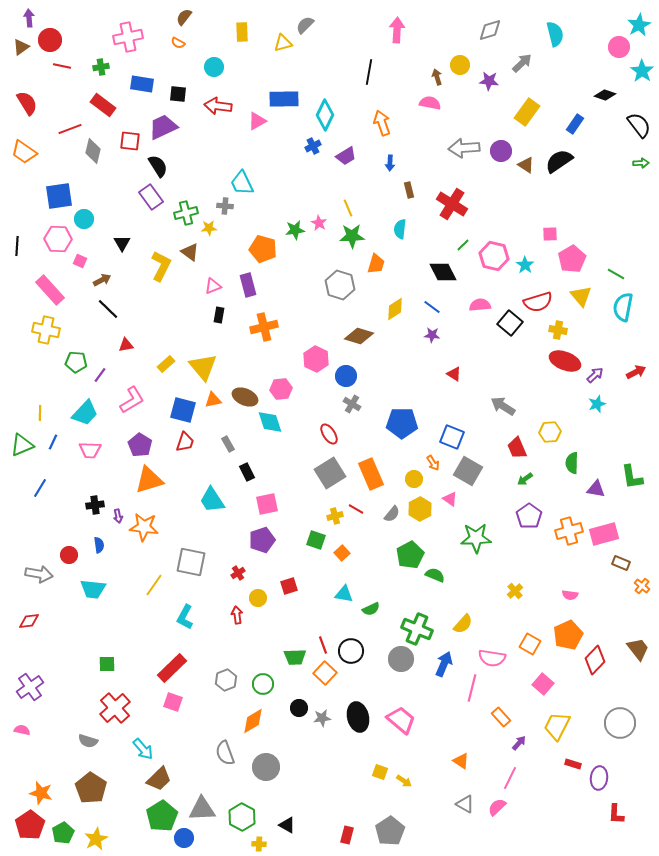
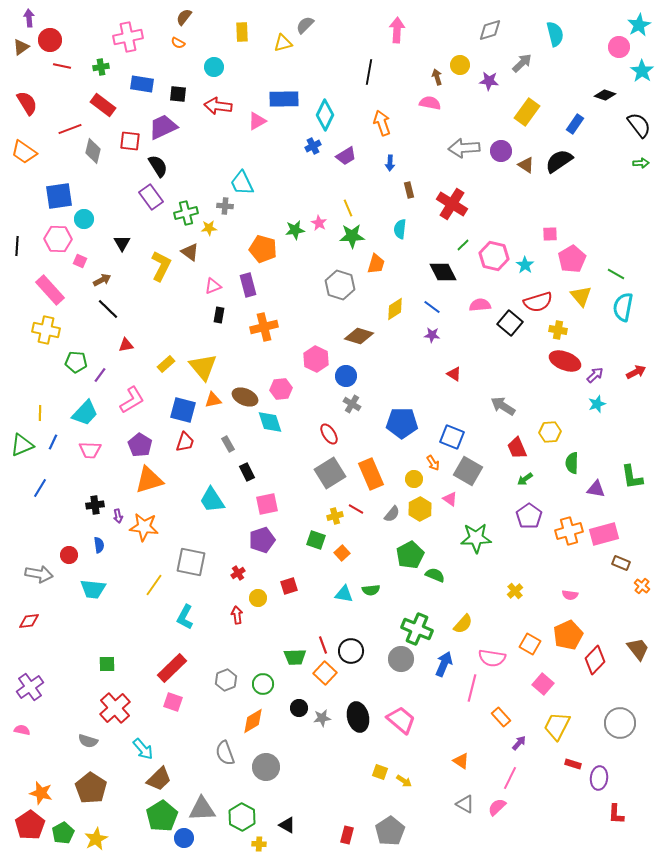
green semicircle at (371, 609): moved 19 px up; rotated 18 degrees clockwise
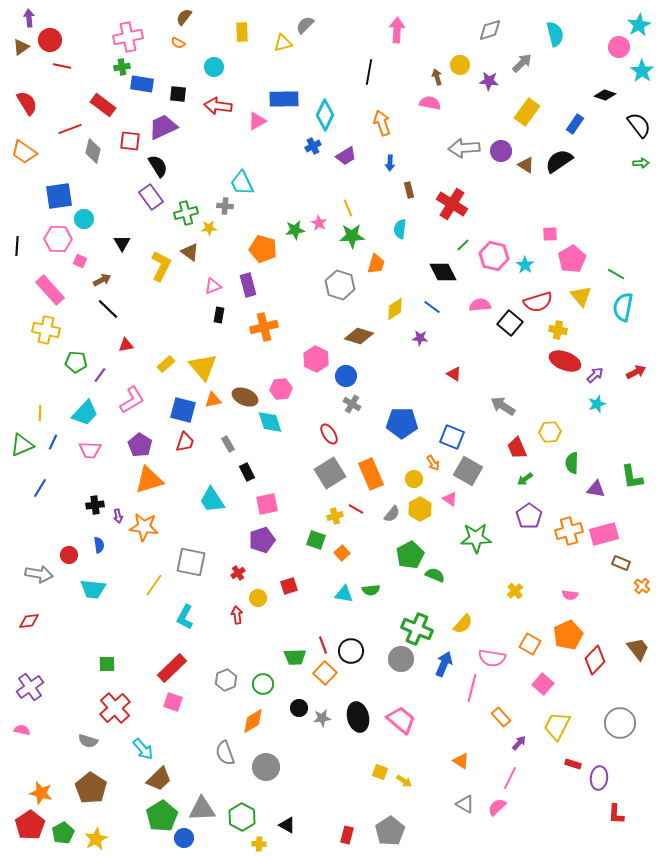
green cross at (101, 67): moved 21 px right
purple star at (432, 335): moved 12 px left, 3 px down
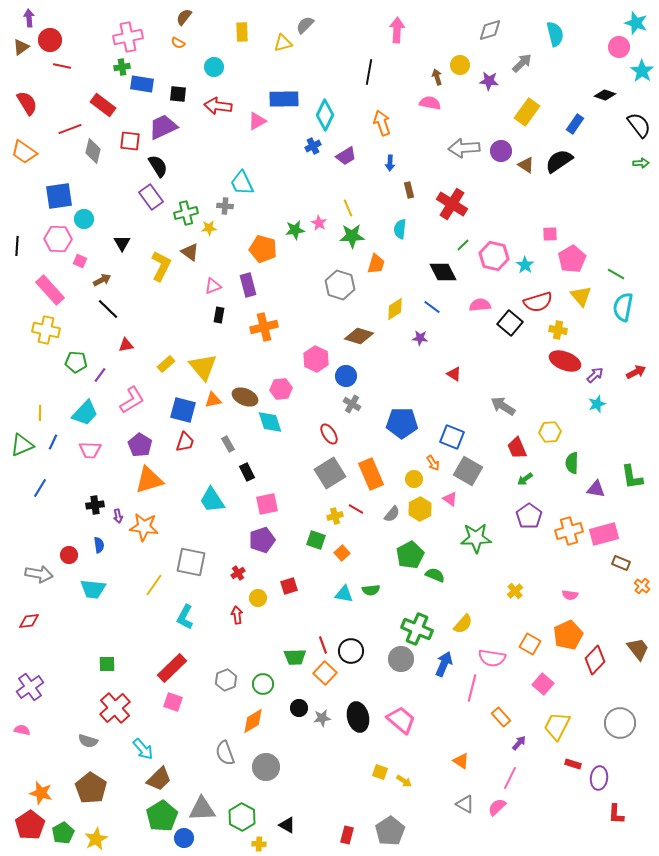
cyan star at (639, 25): moved 3 px left, 2 px up; rotated 25 degrees counterclockwise
